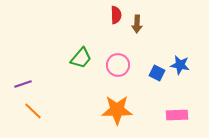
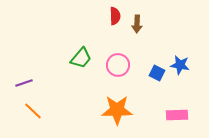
red semicircle: moved 1 px left, 1 px down
purple line: moved 1 px right, 1 px up
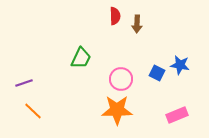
green trapezoid: rotated 15 degrees counterclockwise
pink circle: moved 3 px right, 14 px down
pink rectangle: rotated 20 degrees counterclockwise
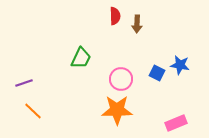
pink rectangle: moved 1 px left, 8 px down
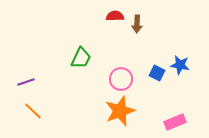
red semicircle: rotated 90 degrees counterclockwise
purple line: moved 2 px right, 1 px up
orange star: moved 3 px right, 1 px down; rotated 20 degrees counterclockwise
pink rectangle: moved 1 px left, 1 px up
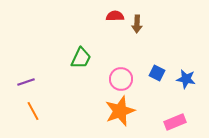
blue star: moved 6 px right, 14 px down
orange line: rotated 18 degrees clockwise
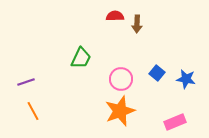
blue square: rotated 14 degrees clockwise
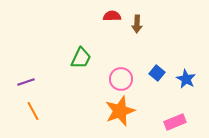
red semicircle: moved 3 px left
blue star: rotated 18 degrees clockwise
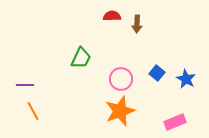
purple line: moved 1 px left, 3 px down; rotated 18 degrees clockwise
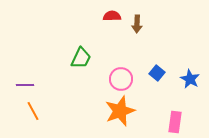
blue star: moved 4 px right
pink rectangle: rotated 60 degrees counterclockwise
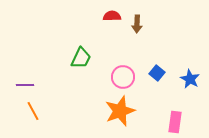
pink circle: moved 2 px right, 2 px up
